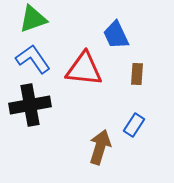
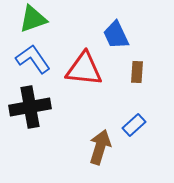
brown rectangle: moved 2 px up
black cross: moved 2 px down
blue rectangle: rotated 15 degrees clockwise
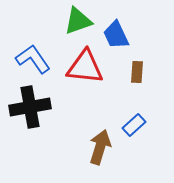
green triangle: moved 45 px right, 2 px down
red triangle: moved 1 px right, 2 px up
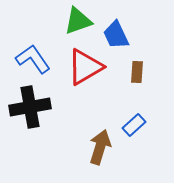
red triangle: rotated 36 degrees counterclockwise
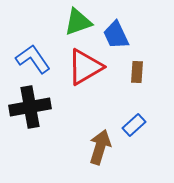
green triangle: moved 1 px down
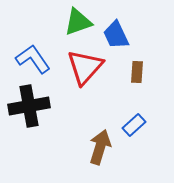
red triangle: rotated 18 degrees counterclockwise
black cross: moved 1 px left, 1 px up
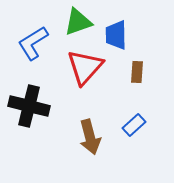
blue trapezoid: rotated 24 degrees clockwise
blue L-shape: moved 16 px up; rotated 87 degrees counterclockwise
black cross: rotated 24 degrees clockwise
brown arrow: moved 10 px left, 10 px up; rotated 148 degrees clockwise
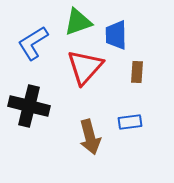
blue rectangle: moved 4 px left, 3 px up; rotated 35 degrees clockwise
